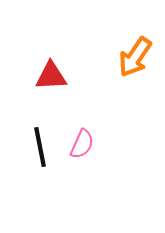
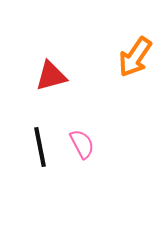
red triangle: rotated 12 degrees counterclockwise
pink semicircle: rotated 52 degrees counterclockwise
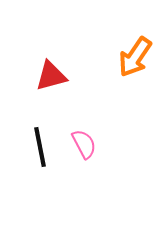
pink semicircle: moved 2 px right
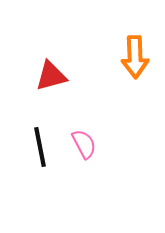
orange arrow: rotated 36 degrees counterclockwise
